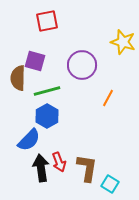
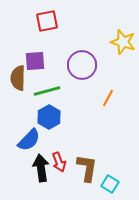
purple square: rotated 20 degrees counterclockwise
blue hexagon: moved 2 px right, 1 px down
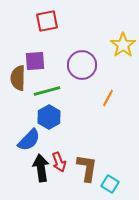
yellow star: moved 3 px down; rotated 20 degrees clockwise
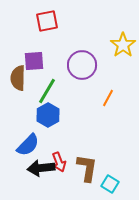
purple square: moved 1 px left
green line: rotated 44 degrees counterclockwise
blue hexagon: moved 1 px left, 2 px up
blue semicircle: moved 1 px left, 5 px down
black arrow: rotated 88 degrees counterclockwise
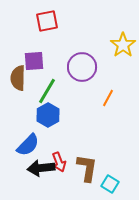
purple circle: moved 2 px down
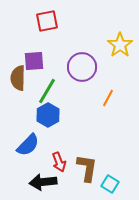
yellow star: moved 3 px left
black arrow: moved 2 px right, 14 px down
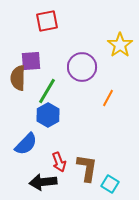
purple square: moved 3 px left
blue semicircle: moved 2 px left, 1 px up
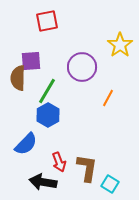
black arrow: rotated 16 degrees clockwise
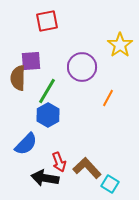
brown L-shape: rotated 52 degrees counterclockwise
black arrow: moved 2 px right, 4 px up
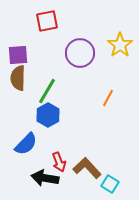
purple square: moved 13 px left, 6 px up
purple circle: moved 2 px left, 14 px up
